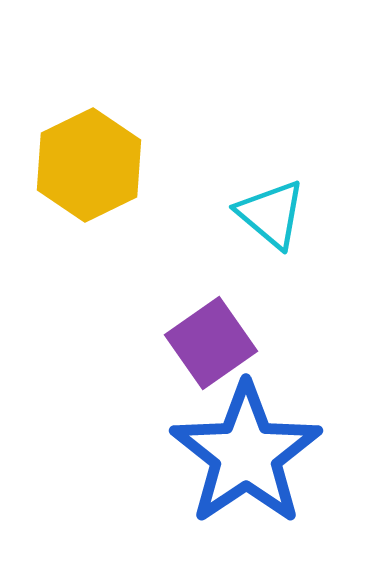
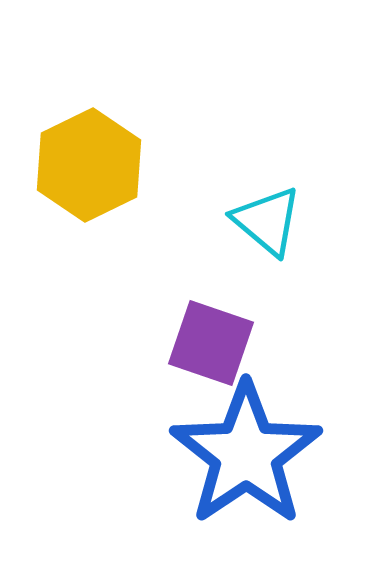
cyan triangle: moved 4 px left, 7 px down
purple square: rotated 36 degrees counterclockwise
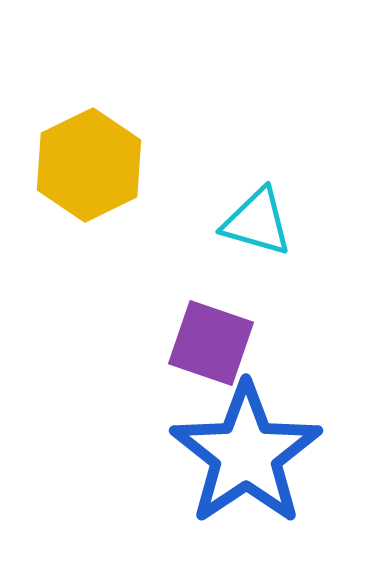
cyan triangle: moved 10 px left, 1 px down; rotated 24 degrees counterclockwise
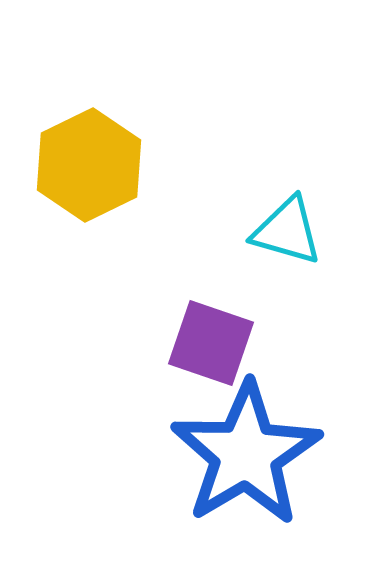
cyan triangle: moved 30 px right, 9 px down
blue star: rotated 3 degrees clockwise
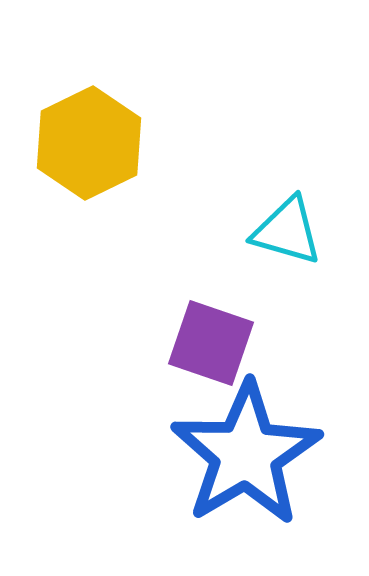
yellow hexagon: moved 22 px up
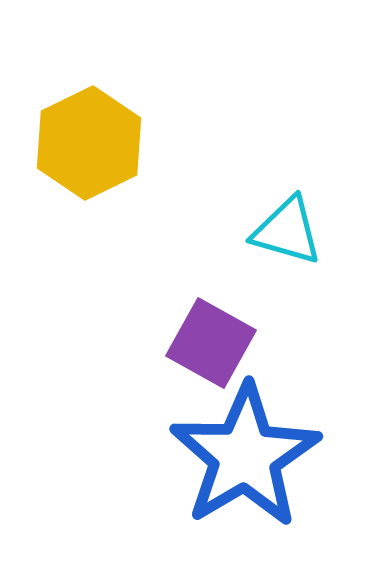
purple square: rotated 10 degrees clockwise
blue star: moved 1 px left, 2 px down
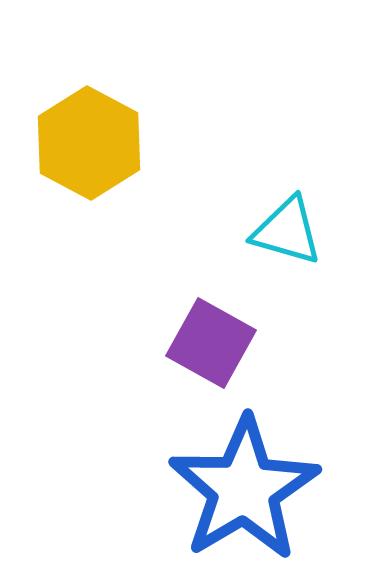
yellow hexagon: rotated 6 degrees counterclockwise
blue star: moved 1 px left, 33 px down
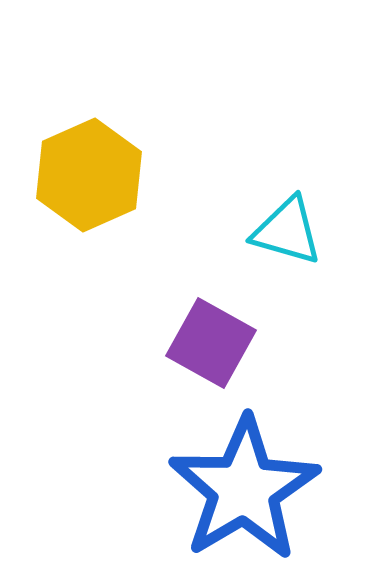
yellow hexagon: moved 32 px down; rotated 8 degrees clockwise
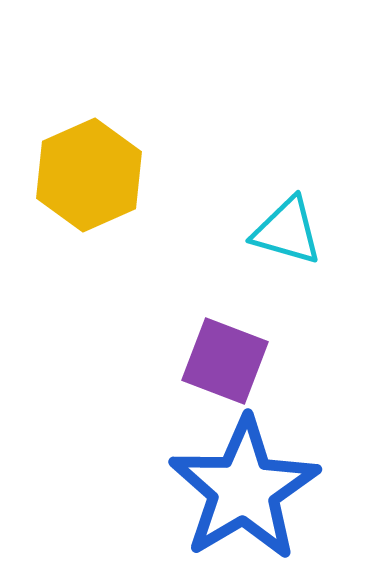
purple square: moved 14 px right, 18 px down; rotated 8 degrees counterclockwise
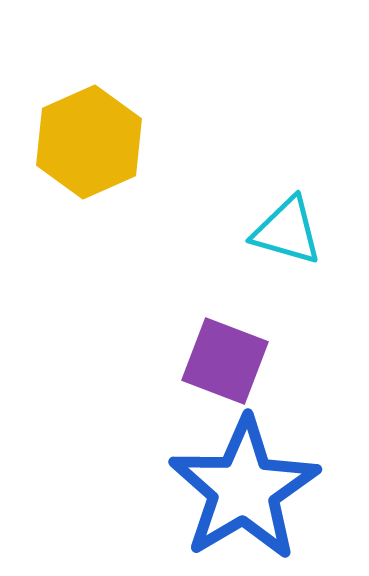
yellow hexagon: moved 33 px up
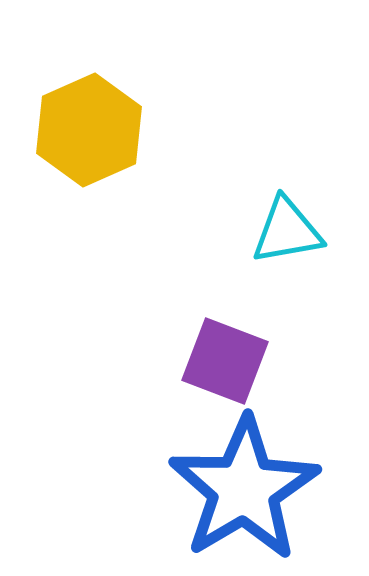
yellow hexagon: moved 12 px up
cyan triangle: rotated 26 degrees counterclockwise
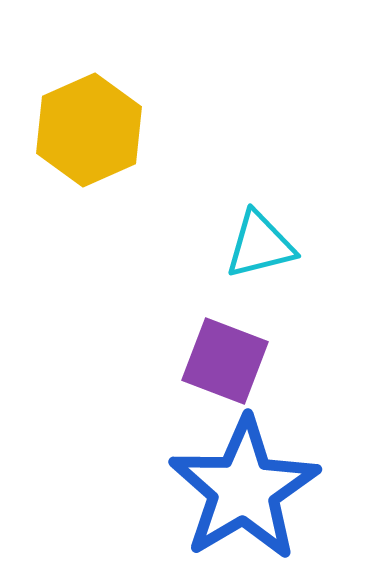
cyan triangle: moved 27 px left, 14 px down; rotated 4 degrees counterclockwise
